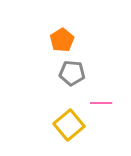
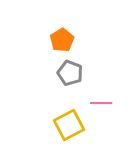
gray pentagon: moved 2 px left; rotated 15 degrees clockwise
yellow square: rotated 12 degrees clockwise
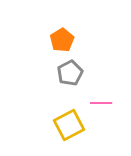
gray pentagon: rotated 25 degrees clockwise
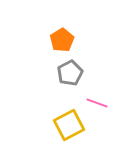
pink line: moved 4 px left; rotated 20 degrees clockwise
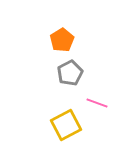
yellow square: moved 3 px left
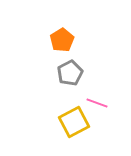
yellow square: moved 8 px right, 3 px up
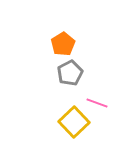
orange pentagon: moved 1 px right, 4 px down
yellow square: rotated 16 degrees counterclockwise
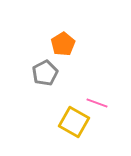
gray pentagon: moved 25 px left
yellow square: rotated 16 degrees counterclockwise
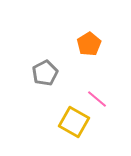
orange pentagon: moved 26 px right
pink line: moved 4 px up; rotated 20 degrees clockwise
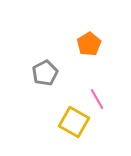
pink line: rotated 20 degrees clockwise
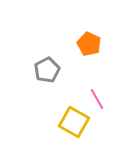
orange pentagon: rotated 15 degrees counterclockwise
gray pentagon: moved 2 px right, 3 px up
